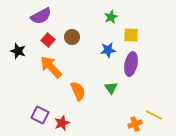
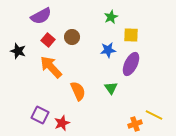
purple ellipse: rotated 15 degrees clockwise
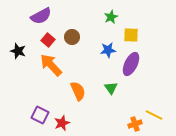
orange arrow: moved 2 px up
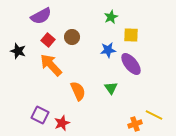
purple ellipse: rotated 65 degrees counterclockwise
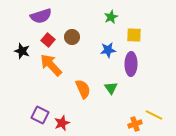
purple semicircle: rotated 10 degrees clockwise
yellow square: moved 3 px right
black star: moved 4 px right
purple ellipse: rotated 40 degrees clockwise
orange semicircle: moved 5 px right, 2 px up
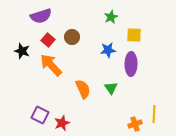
yellow line: moved 1 px up; rotated 66 degrees clockwise
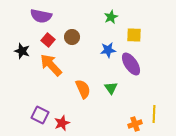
purple semicircle: rotated 30 degrees clockwise
purple ellipse: rotated 35 degrees counterclockwise
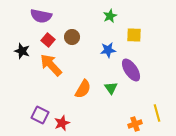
green star: moved 1 px left, 1 px up
purple ellipse: moved 6 px down
orange semicircle: rotated 54 degrees clockwise
yellow line: moved 3 px right, 1 px up; rotated 18 degrees counterclockwise
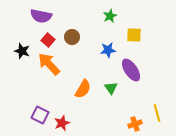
orange arrow: moved 2 px left, 1 px up
